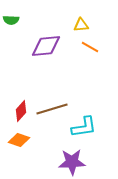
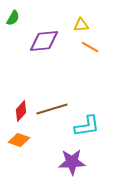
green semicircle: moved 2 px right, 2 px up; rotated 63 degrees counterclockwise
purple diamond: moved 2 px left, 5 px up
cyan L-shape: moved 3 px right, 1 px up
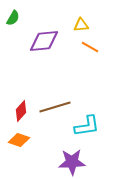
brown line: moved 3 px right, 2 px up
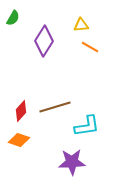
purple diamond: rotated 52 degrees counterclockwise
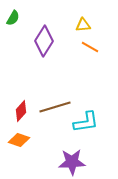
yellow triangle: moved 2 px right
cyan L-shape: moved 1 px left, 4 px up
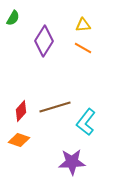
orange line: moved 7 px left, 1 px down
cyan L-shape: rotated 136 degrees clockwise
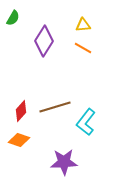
purple star: moved 8 px left
